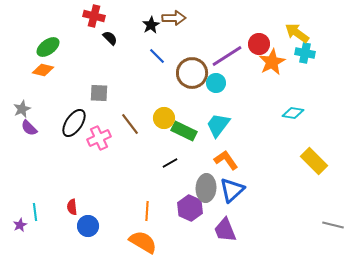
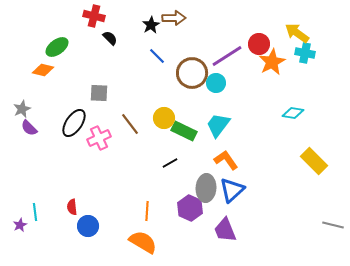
green ellipse: moved 9 px right
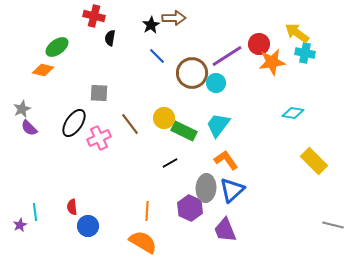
black semicircle: rotated 126 degrees counterclockwise
orange star: rotated 20 degrees clockwise
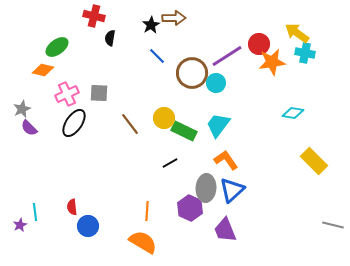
pink cross: moved 32 px left, 44 px up
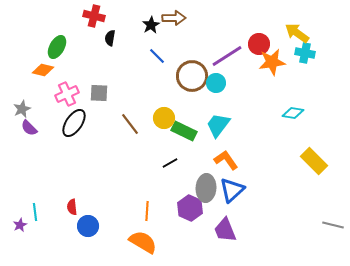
green ellipse: rotated 25 degrees counterclockwise
brown circle: moved 3 px down
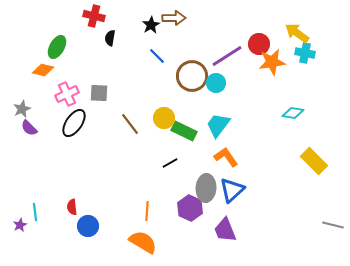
orange L-shape: moved 3 px up
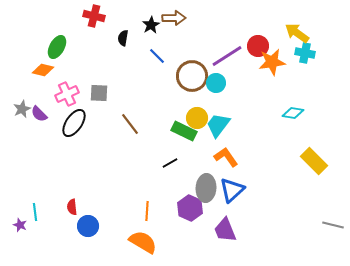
black semicircle: moved 13 px right
red circle: moved 1 px left, 2 px down
yellow circle: moved 33 px right
purple semicircle: moved 10 px right, 14 px up
purple star: rotated 24 degrees counterclockwise
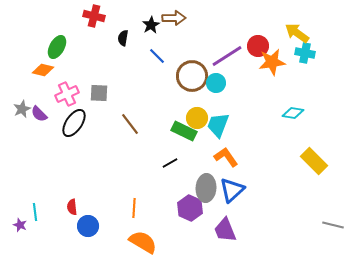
cyan trapezoid: rotated 16 degrees counterclockwise
orange line: moved 13 px left, 3 px up
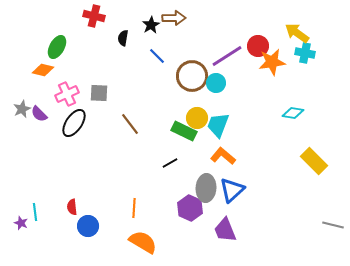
orange L-shape: moved 3 px left, 1 px up; rotated 15 degrees counterclockwise
purple star: moved 1 px right, 2 px up
